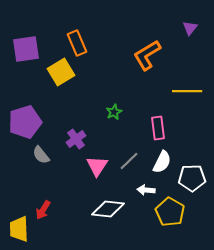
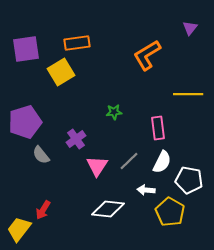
orange rectangle: rotated 75 degrees counterclockwise
yellow line: moved 1 px right, 3 px down
green star: rotated 21 degrees clockwise
white pentagon: moved 3 px left, 2 px down; rotated 12 degrees clockwise
yellow trapezoid: rotated 40 degrees clockwise
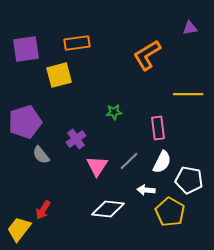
purple triangle: rotated 42 degrees clockwise
yellow square: moved 2 px left, 3 px down; rotated 16 degrees clockwise
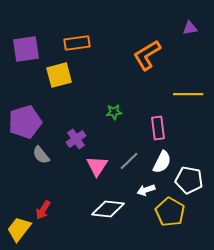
white arrow: rotated 24 degrees counterclockwise
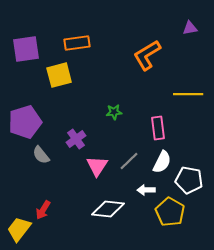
white arrow: rotated 18 degrees clockwise
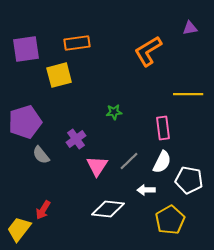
orange L-shape: moved 1 px right, 4 px up
pink rectangle: moved 5 px right
yellow pentagon: moved 8 px down; rotated 12 degrees clockwise
